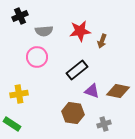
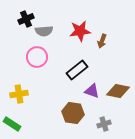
black cross: moved 6 px right, 3 px down
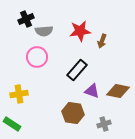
black rectangle: rotated 10 degrees counterclockwise
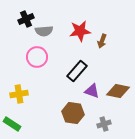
black rectangle: moved 1 px down
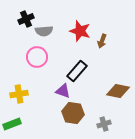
red star: rotated 25 degrees clockwise
purple triangle: moved 29 px left
green rectangle: rotated 54 degrees counterclockwise
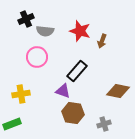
gray semicircle: moved 1 px right; rotated 12 degrees clockwise
yellow cross: moved 2 px right
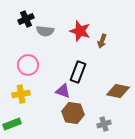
pink circle: moved 9 px left, 8 px down
black rectangle: moved 1 px right, 1 px down; rotated 20 degrees counterclockwise
